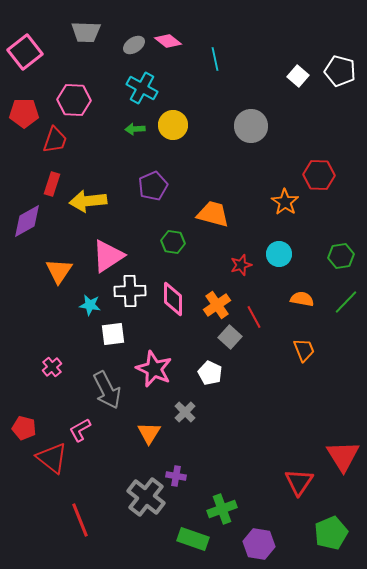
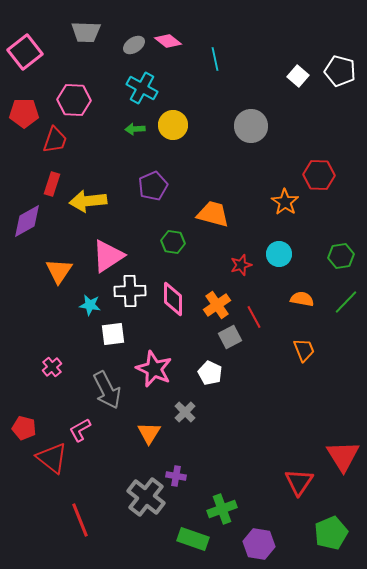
gray square at (230, 337): rotated 20 degrees clockwise
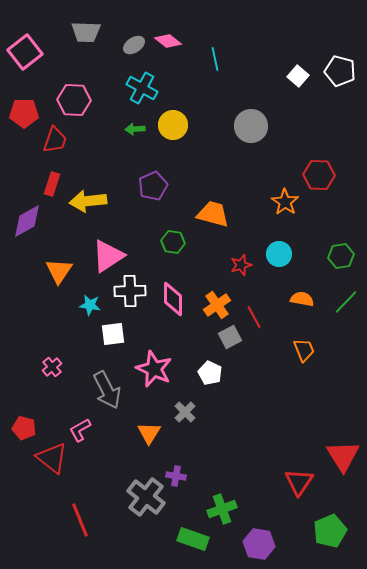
green pentagon at (331, 533): moved 1 px left, 2 px up
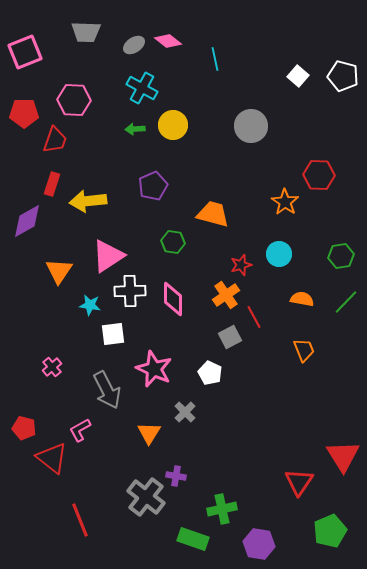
pink square at (25, 52): rotated 16 degrees clockwise
white pentagon at (340, 71): moved 3 px right, 5 px down
orange cross at (217, 305): moved 9 px right, 10 px up
green cross at (222, 509): rotated 8 degrees clockwise
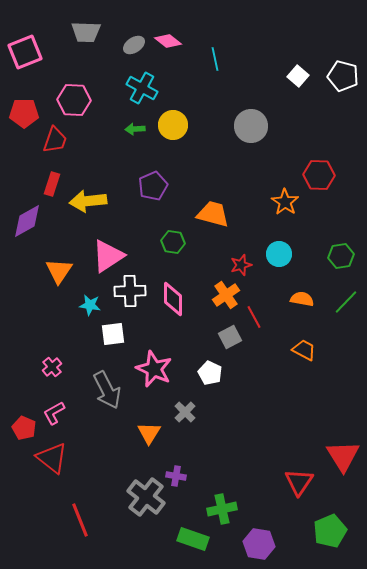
orange trapezoid at (304, 350): rotated 40 degrees counterclockwise
red pentagon at (24, 428): rotated 10 degrees clockwise
pink L-shape at (80, 430): moved 26 px left, 17 px up
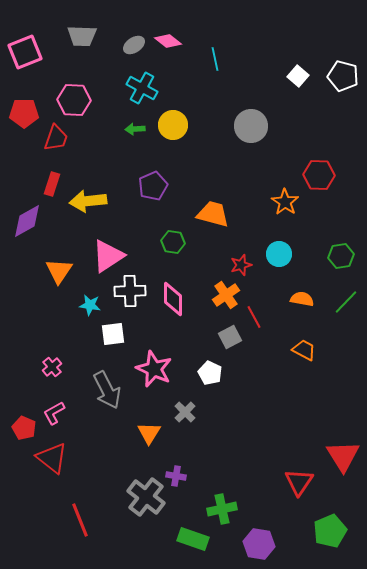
gray trapezoid at (86, 32): moved 4 px left, 4 px down
red trapezoid at (55, 140): moved 1 px right, 2 px up
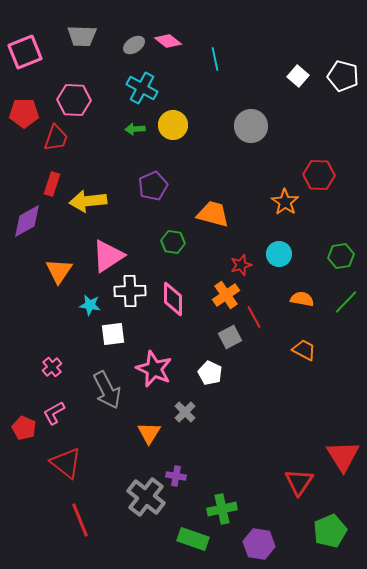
red triangle at (52, 458): moved 14 px right, 5 px down
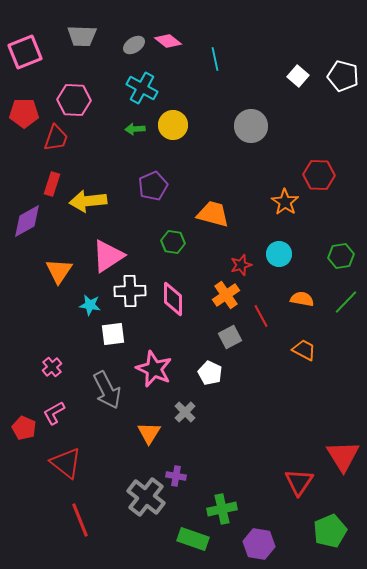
red line at (254, 317): moved 7 px right, 1 px up
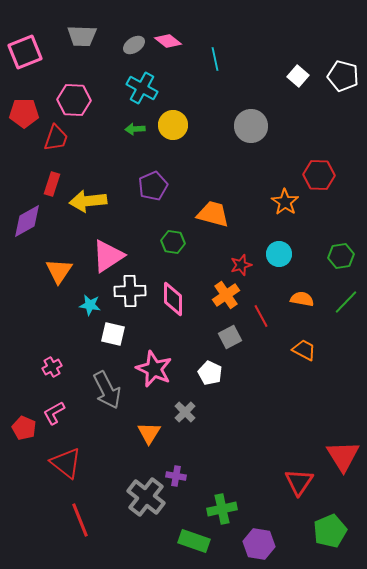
white square at (113, 334): rotated 20 degrees clockwise
pink cross at (52, 367): rotated 12 degrees clockwise
green rectangle at (193, 539): moved 1 px right, 2 px down
